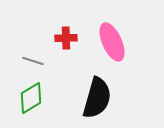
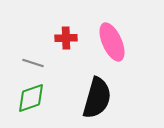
gray line: moved 2 px down
green diamond: rotated 12 degrees clockwise
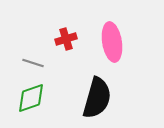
red cross: moved 1 px down; rotated 15 degrees counterclockwise
pink ellipse: rotated 15 degrees clockwise
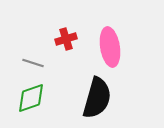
pink ellipse: moved 2 px left, 5 px down
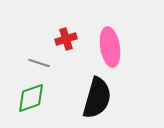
gray line: moved 6 px right
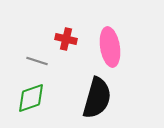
red cross: rotated 30 degrees clockwise
gray line: moved 2 px left, 2 px up
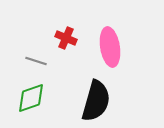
red cross: moved 1 px up; rotated 10 degrees clockwise
gray line: moved 1 px left
black semicircle: moved 1 px left, 3 px down
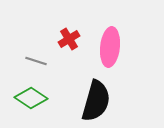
red cross: moved 3 px right, 1 px down; rotated 35 degrees clockwise
pink ellipse: rotated 15 degrees clockwise
green diamond: rotated 52 degrees clockwise
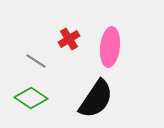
gray line: rotated 15 degrees clockwise
black semicircle: moved 2 px up; rotated 18 degrees clockwise
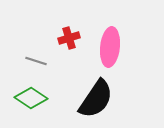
red cross: moved 1 px up; rotated 15 degrees clockwise
gray line: rotated 15 degrees counterclockwise
